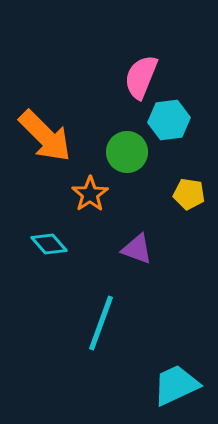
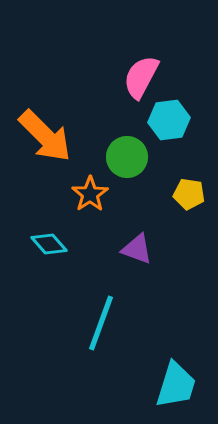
pink semicircle: rotated 6 degrees clockwise
green circle: moved 5 px down
cyan trapezoid: rotated 132 degrees clockwise
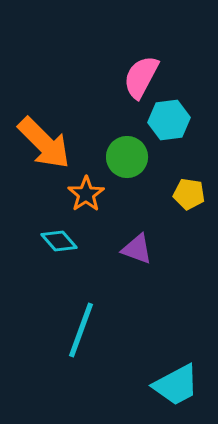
orange arrow: moved 1 px left, 7 px down
orange star: moved 4 px left
cyan diamond: moved 10 px right, 3 px up
cyan line: moved 20 px left, 7 px down
cyan trapezoid: rotated 45 degrees clockwise
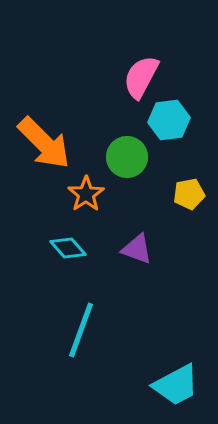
yellow pentagon: rotated 20 degrees counterclockwise
cyan diamond: moved 9 px right, 7 px down
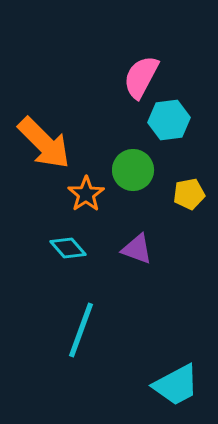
green circle: moved 6 px right, 13 px down
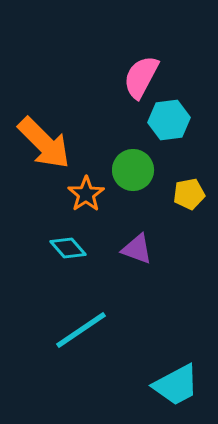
cyan line: rotated 36 degrees clockwise
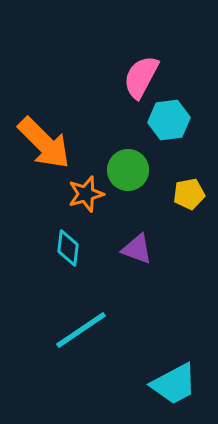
green circle: moved 5 px left
orange star: rotated 18 degrees clockwise
cyan diamond: rotated 48 degrees clockwise
cyan trapezoid: moved 2 px left, 1 px up
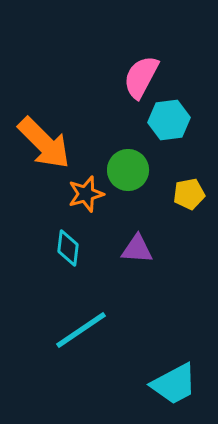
purple triangle: rotated 16 degrees counterclockwise
